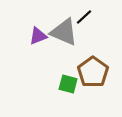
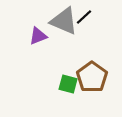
gray triangle: moved 11 px up
brown pentagon: moved 1 px left, 5 px down
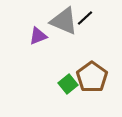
black line: moved 1 px right, 1 px down
green square: rotated 36 degrees clockwise
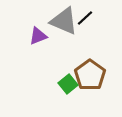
brown pentagon: moved 2 px left, 2 px up
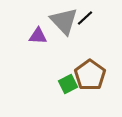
gray triangle: rotated 24 degrees clockwise
purple triangle: rotated 24 degrees clockwise
green square: rotated 12 degrees clockwise
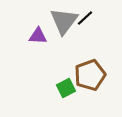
gray triangle: rotated 20 degrees clockwise
brown pentagon: rotated 16 degrees clockwise
green square: moved 2 px left, 4 px down
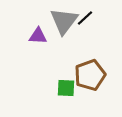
green square: rotated 30 degrees clockwise
